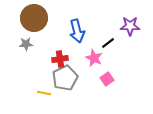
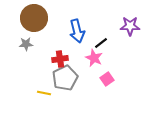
black line: moved 7 px left
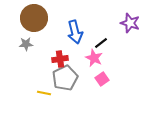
purple star: moved 3 px up; rotated 18 degrees clockwise
blue arrow: moved 2 px left, 1 px down
pink square: moved 5 px left
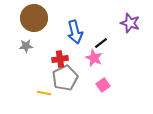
gray star: moved 2 px down
pink square: moved 1 px right, 6 px down
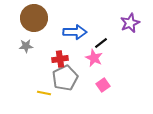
purple star: rotated 30 degrees clockwise
blue arrow: rotated 75 degrees counterclockwise
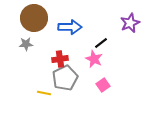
blue arrow: moved 5 px left, 5 px up
gray star: moved 2 px up
pink star: moved 1 px down
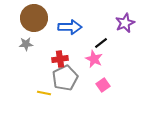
purple star: moved 5 px left
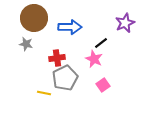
gray star: rotated 16 degrees clockwise
red cross: moved 3 px left, 1 px up
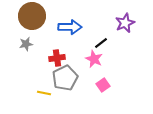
brown circle: moved 2 px left, 2 px up
gray star: rotated 24 degrees counterclockwise
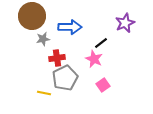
gray star: moved 17 px right, 5 px up
